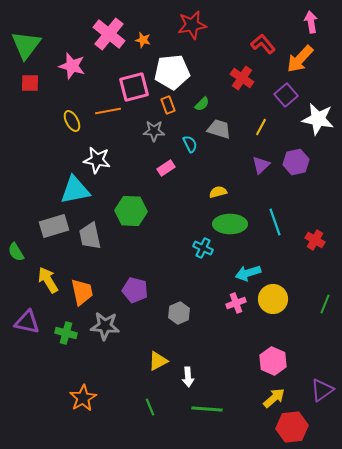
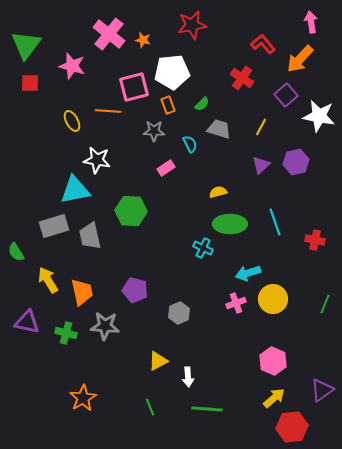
orange line at (108, 111): rotated 15 degrees clockwise
white star at (318, 119): moved 1 px right, 3 px up
red cross at (315, 240): rotated 18 degrees counterclockwise
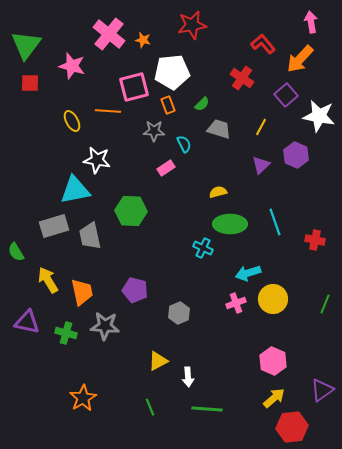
cyan semicircle at (190, 144): moved 6 px left
purple hexagon at (296, 162): moved 7 px up; rotated 25 degrees counterclockwise
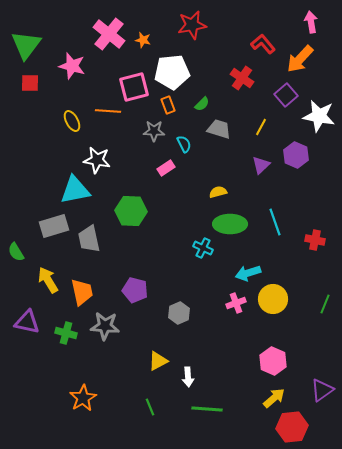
gray trapezoid at (90, 236): moved 1 px left, 3 px down
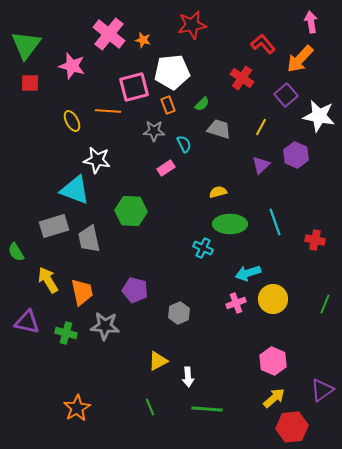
cyan triangle at (75, 190): rotated 32 degrees clockwise
orange star at (83, 398): moved 6 px left, 10 px down
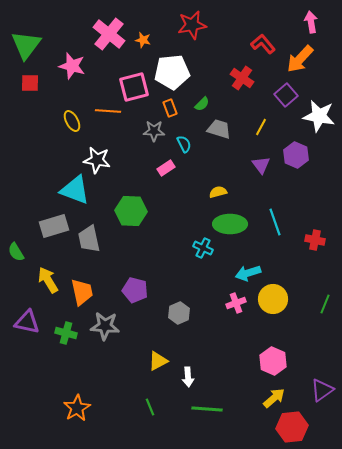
orange rectangle at (168, 105): moved 2 px right, 3 px down
purple triangle at (261, 165): rotated 24 degrees counterclockwise
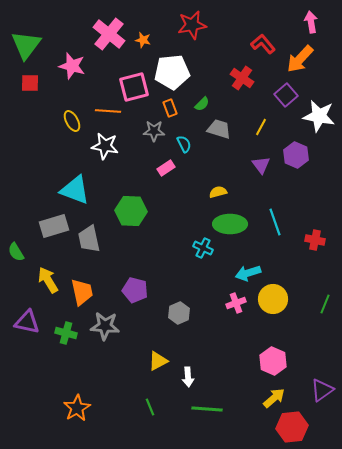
white star at (97, 160): moved 8 px right, 14 px up
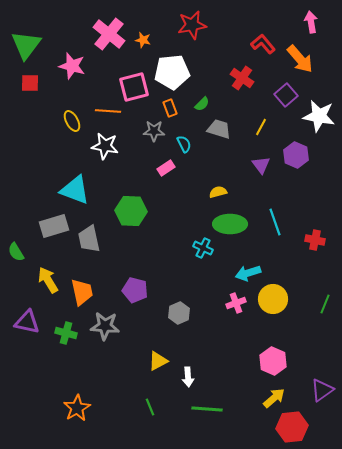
orange arrow at (300, 59): rotated 84 degrees counterclockwise
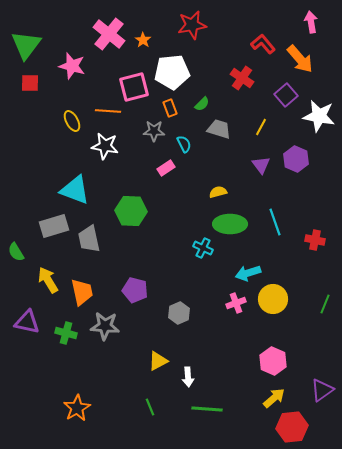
orange star at (143, 40): rotated 21 degrees clockwise
purple hexagon at (296, 155): moved 4 px down
